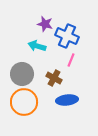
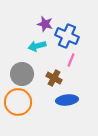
cyan arrow: rotated 30 degrees counterclockwise
orange circle: moved 6 px left
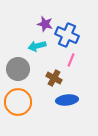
blue cross: moved 1 px up
gray circle: moved 4 px left, 5 px up
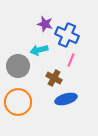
cyan arrow: moved 2 px right, 4 px down
gray circle: moved 3 px up
blue ellipse: moved 1 px left, 1 px up; rotated 10 degrees counterclockwise
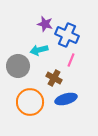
orange circle: moved 12 px right
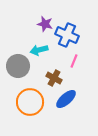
pink line: moved 3 px right, 1 px down
blue ellipse: rotated 25 degrees counterclockwise
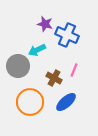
cyan arrow: moved 2 px left; rotated 12 degrees counterclockwise
pink line: moved 9 px down
blue ellipse: moved 3 px down
